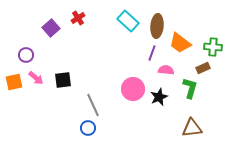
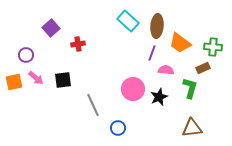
red cross: moved 26 px down; rotated 24 degrees clockwise
blue circle: moved 30 px right
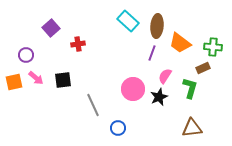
pink semicircle: moved 1 px left, 6 px down; rotated 63 degrees counterclockwise
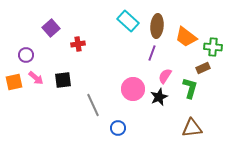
orange trapezoid: moved 6 px right, 6 px up
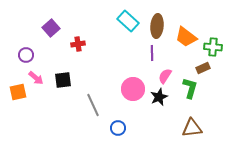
purple line: rotated 21 degrees counterclockwise
orange square: moved 4 px right, 10 px down
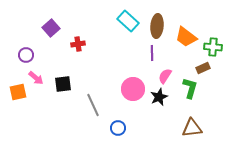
black square: moved 4 px down
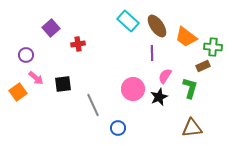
brown ellipse: rotated 40 degrees counterclockwise
brown rectangle: moved 2 px up
orange square: rotated 24 degrees counterclockwise
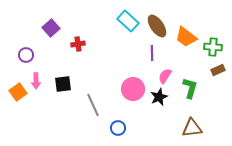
brown rectangle: moved 15 px right, 4 px down
pink arrow: moved 3 px down; rotated 49 degrees clockwise
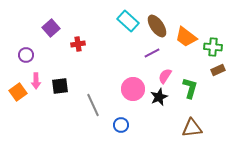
purple line: rotated 63 degrees clockwise
black square: moved 3 px left, 2 px down
blue circle: moved 3 px right, 3 px up
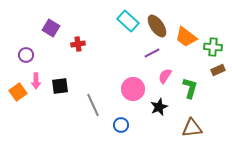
purple square: rotated 18 degrees counterclockwise
black star: moved 10 px down
